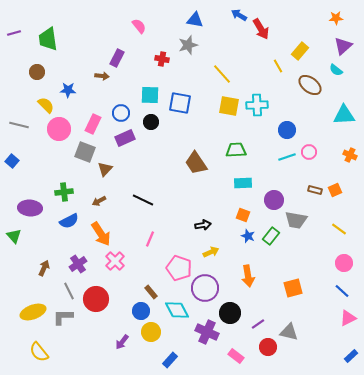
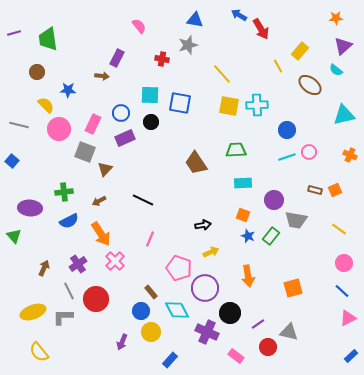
cyan triangle at (344, 115): rotated 10 degrees counterclockwise
purple arrow at (122, 342): rotated 14 degrees counterclockwise
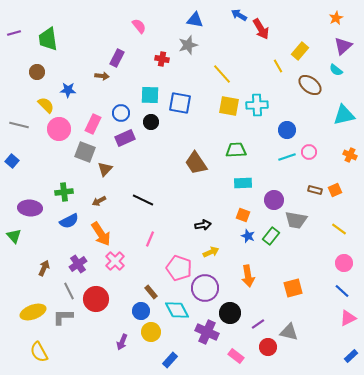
orange star at (336, 18): rotated 24 degrees counterclockwise
yellow semicircle at (39, 352): rotated 10 degrees clockwise
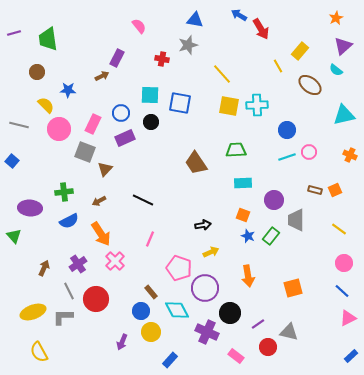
brown arrow at (102, 76): rotated 32 degrees counterclockwise
gray trapezoid at (296, 220): rotated 80 degrees clockwise
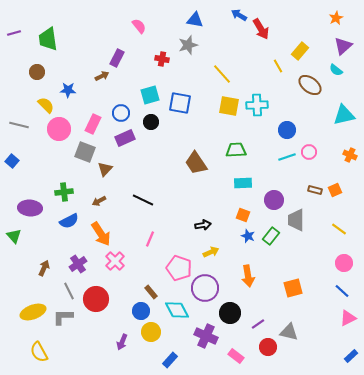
cyan square at (150, 95): rotated 18 degrees counterclockwise
purple cross at (207, 332): moved 1 px left, 4 px down
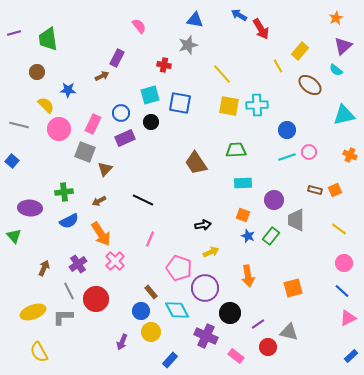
red cross at (162, 59): moved 2 px right, 6 px down
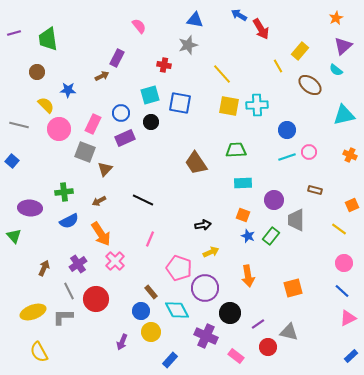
orange square at (335, 190): moved 17 px right, 15 px down
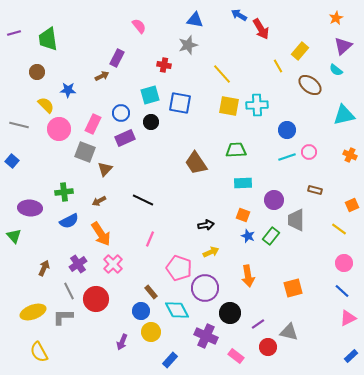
black arrow at (203, 225): moved 3 px right
pink cross at (115, 261): moved 2 px left, 3 px down
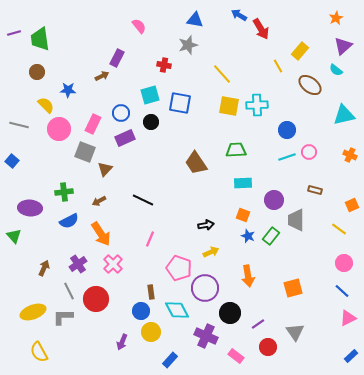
green trapezoid at (48, 39): moved 8 px left
brown rectangle at (151, 292): rotated 32 degrees clockwise
gray triangle at (289, 332): moved 6 px right; rotated 42 degrees clockwise
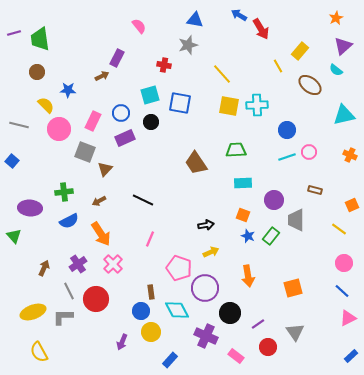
pink rectangle at (93, 124): moved 3 px up
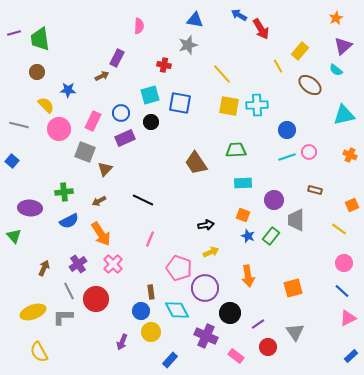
pink semicircle at (139, 26): rotated 42 degrees clockwise
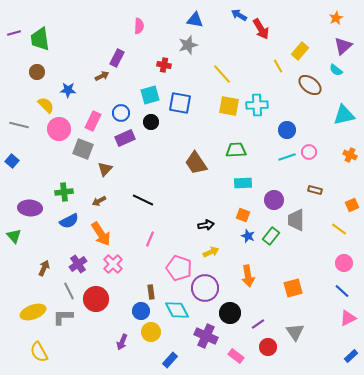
gray square at (85, 152): moved 2 px left, 3 px up
